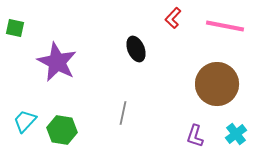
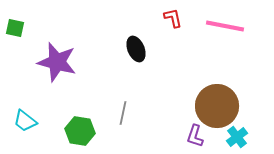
red L-shape: rotated 125 degrees clockwise
purple star: rotated 12 degrees counterclockwise
brown circle: moved 22 px down
cyan trapezoid: rotated 95 degrees counterclockwise
green hexagon: moved 18 px right, 1 px down
cyan cross: moved 1 px right, 3 px down
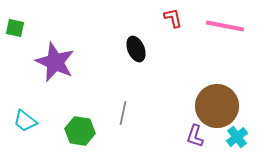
purple star: moved 2 px left; rotated 9 degrees clockwise
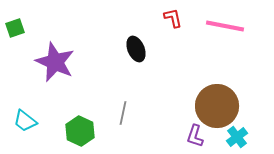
green square: rotated 30 degrees counterclockwise
green hexagon: rotated 16 degrees clockwise
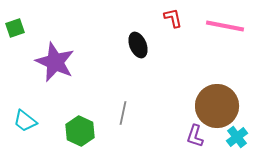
black ellipse: moved 2 px right, 4 px up
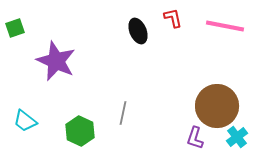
black ellipse: moved 14 px up
purple star: moved 1 px right, 1 px up
purple L-shape: moved 2 px down
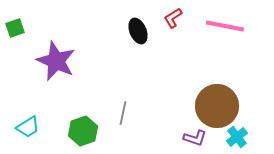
red L-shape: rotated 110 degrees counterclockwise
cyan trapezoid: moved 3 px right, 6 px down; rotated 70 degrees counterclockwise
green hexagon: moved 3 px right; rotated 16 degrees clockwise
purple L-shape: rotated 90 degrees counterclockwise
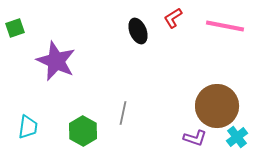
cyan trapezoid: rotated 50 degrees counterclockwise
green hexagon: rotated 12 degrees counterclockwise
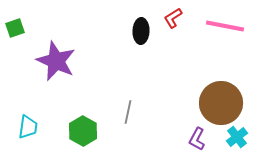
black ellipse: moved 3 px right; rotated 25 degrees clockwise
brown circle: moved 4 px right, 3 px up
gray line: moved 5 px right, 1 px up
purple L-shape: moved 2 px right, 1 px down; rotated 100 degrees clockwise
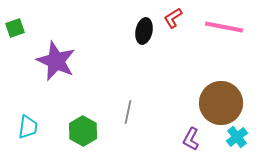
pink line: moved 1 px left, 1 px down
black ellipse: moved 3 px right; rotated 10 degrees clockwise
purple L-shape: moved 6 px left
